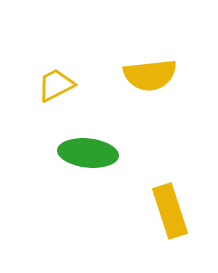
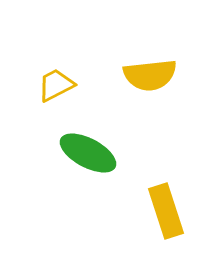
green ellipse: rotated 22 degrees clockwise
yellow rectangle: moved 4 px left
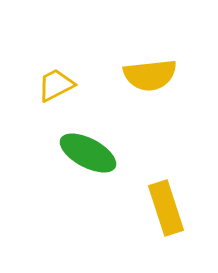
yellow rectangle: moved 3 px up
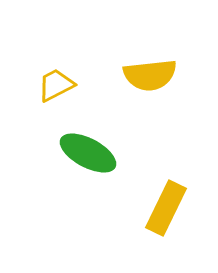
yellow rectangle: rotated 44 degrees clockwise
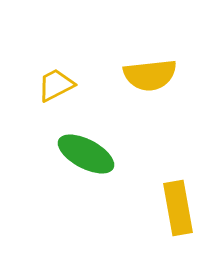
green ellipse: moved 2 px left, 1 px down
yellow rectangle: moved 12 px right; rotated 36 degrees counterclockwise
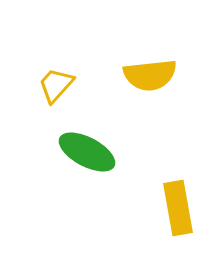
yellow trapezoid: rotated 21 degrees counterclockwise
green ellipse: moved 1 px right, 2 px up
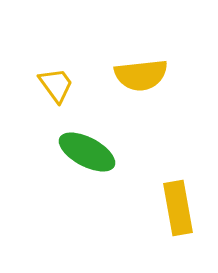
yellow semicircle: moved 9 px left
yellow trapezoid: rotated 102 degrees clockwise
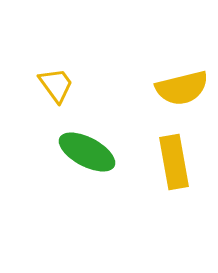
yellow semicircle: moved 41 px right, 13 px down; rotated 8 degrees counterclockwise
yellow rectangle: moved 4 px left, 46 px up
